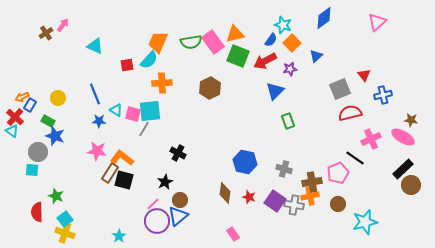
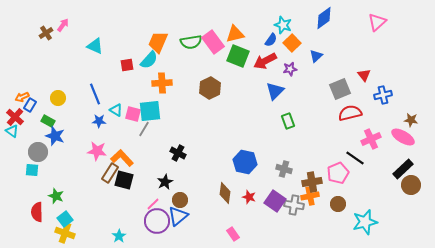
orange L-shape at (122, 158): rotated 10 degrees clockwise
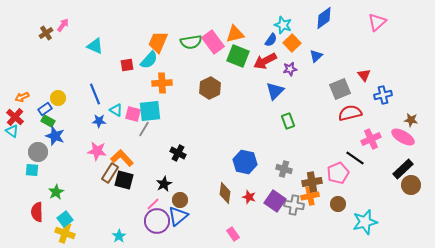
blue rectangle at (30, 105): moved 15 px right, 4 px down; rotated 24 degrees clockwise
black star at (165, 182): moved 1 px left, 2 px down
green star at (56, 196): moved 4 px up; rotated 21 degrees clockwise
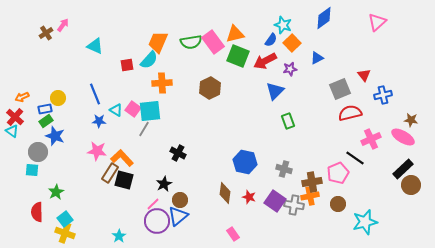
blue triangle at (316, 56): moved 1 px right, 2 px down; rotated 16 degrees clockwise
blue rectangle at (45, 109): rotated 24 degrees clockwise
pink square at (133, 114): moved 5 px up; rotated 21 degrees clockwise
green rectangle at (48, 121): moved 2 px left; rotated 64 degrees counterclockwise
